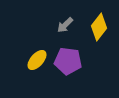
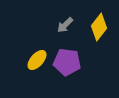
purple pentagon: moved 1 px left, 1 px down
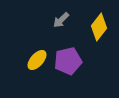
gray arrow: moved 4 px left, 5 px up
purple pentagon: moved 1 px right, 1 px up; rotated 20 degrees counterclockwise
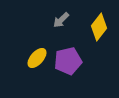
yellow ellipse: moved 2 px up
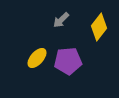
purple pentagon: rotated 8 degrees clockwise
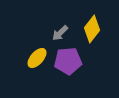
gray arrow: moved 1 px left, 13 px down
yellow diamond: moved 7 px left, 2 px down
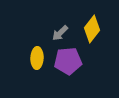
yellow ellipse: rotated 40 degrees counterclockwise
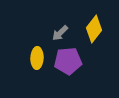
yellow diamond: moved 2 px right
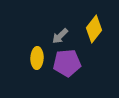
gray arrow: moved 3 px down
purple pentagon: moved 1 px left, 2 px down
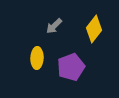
gray arrow: moved 6 px left, 10 px up
purple pentagon: moved 4 px right, 4 px down; rotated 16 degrees counterclockwise
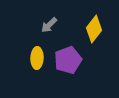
gray arrow: moved 5 px left, 1 px up
purple pentagon: moved 3 px left, 7 px up
